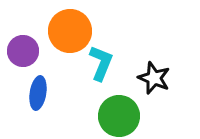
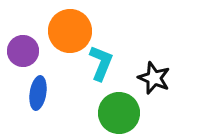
green circle: moved 3 px up
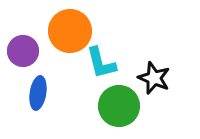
cyan L-shape: rotated 144 degrees clockwise
green circle: moved 7 px up
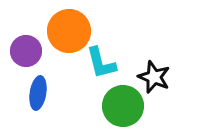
orange circle: moved 1 px left
purple circle: moved 3 px right
black star: moved 1 px up
green circle: moved 4 px right
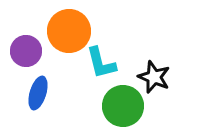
blue ellipse: rotated 8 degrees clockwise
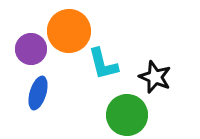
purple circle: moved 5 px right, 2 px up
cyan L-shape: moved 2 px right, 1 px down
black star: moved 1 px right
green circle: moved 4 px right, 9 px down
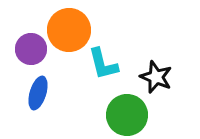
orange circle: moved 1 px up
black star: moved 1 px right
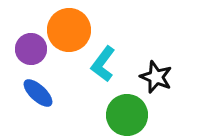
cyan L-shape: rotated 51 degrees clockwise
blue ellipse: rotated 64 degrees counterclockwise
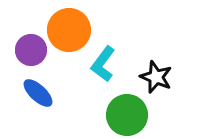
purple circle: moved 1 px down
